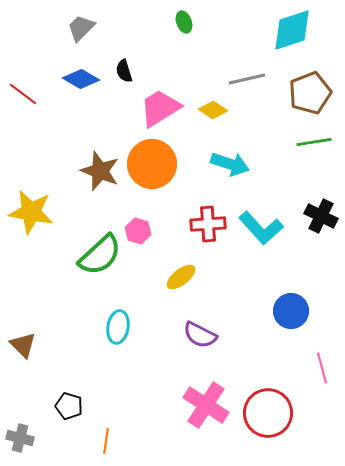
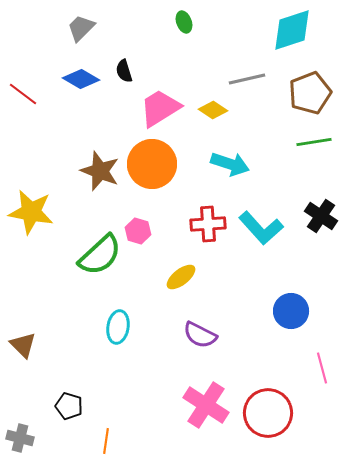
black cross: rotated 8 degrees clockwise
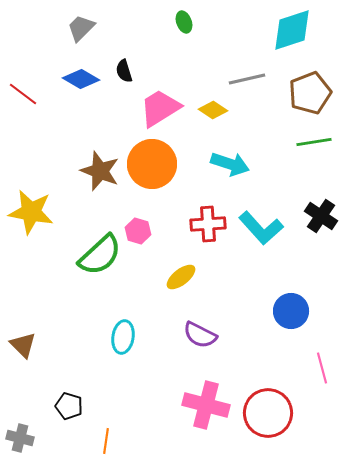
cyan ellipse: moved 5 px right, 10 px down
pink cross: rotated 18 degrees counterclockwise
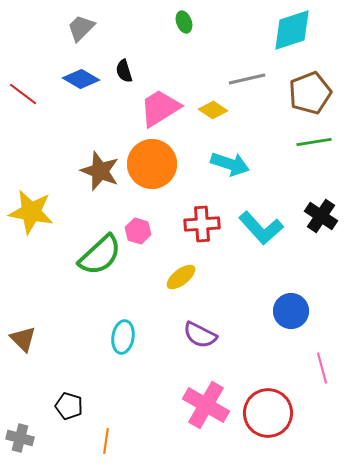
red cross: moved 6 px left
brown triangle: moved 6 px up
pink cross: rotated 15 degrees clockwise
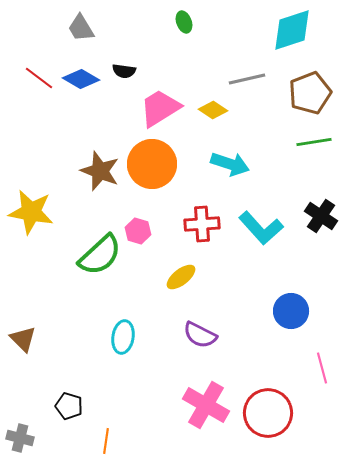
gray trapezoid: rotated 76 degrees counterclockwise
black semicircle: rotated 65 degrees counterclockwise
red line: moved 16 px right, 16 px up
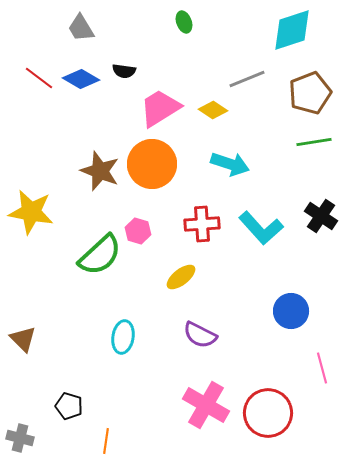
gray line: rotated 9 degrees counterclockwise
